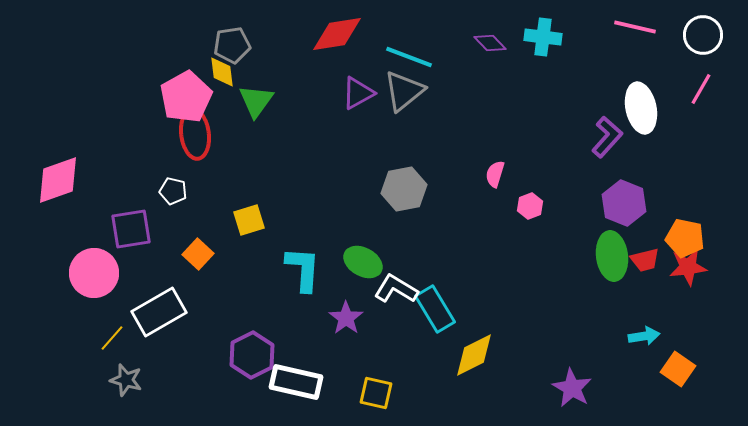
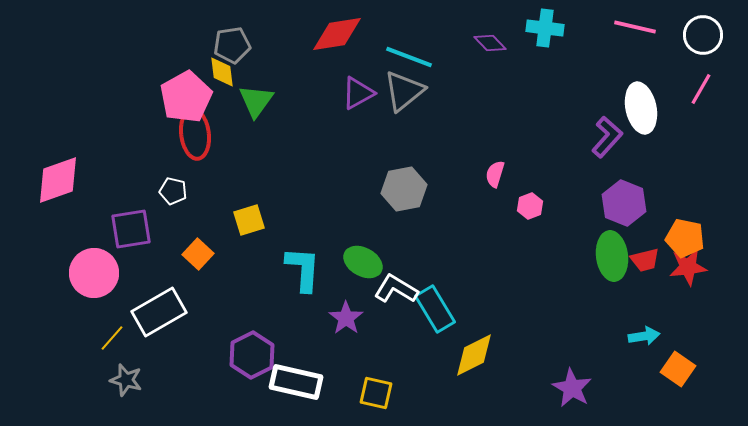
cyan cross at (543, 37): moved 2 px right, 9 px up
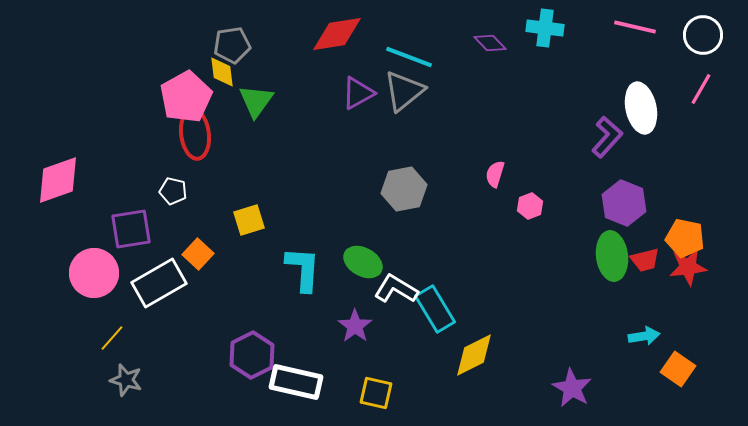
white rectangle at (159, 312): moved 29 px up
purple star at (346, 318): moved 9 px right, 8 px down
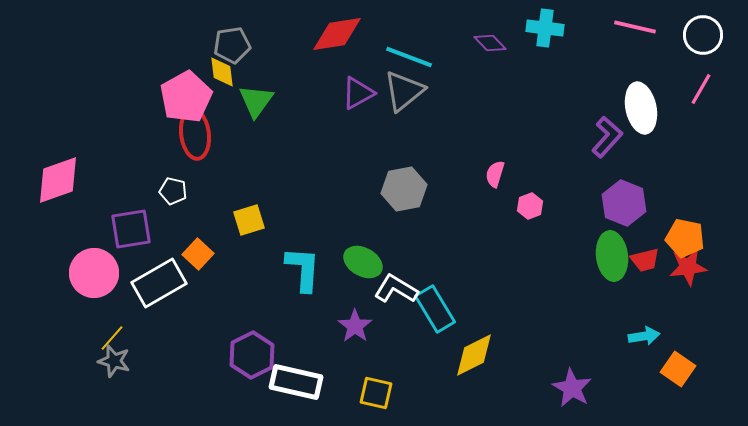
gray star at (126, 380): moved 12 px left, 19 px up
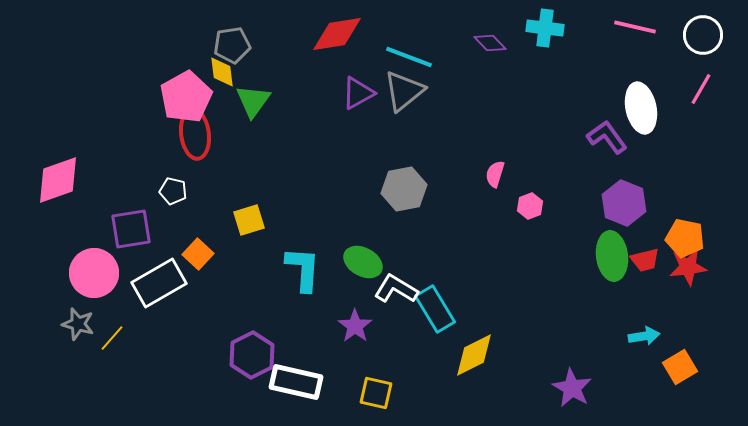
green triangle at (256, 101): moved 3 px left
purple L-shape at (607, 137): rotated 78 degrees counterclockwise
gray star at (114, 361): moved 36 px left, 37 px up
orange square at (678, 369): moved 2 px right, 2 px up; rotated 24 degrees clockwise
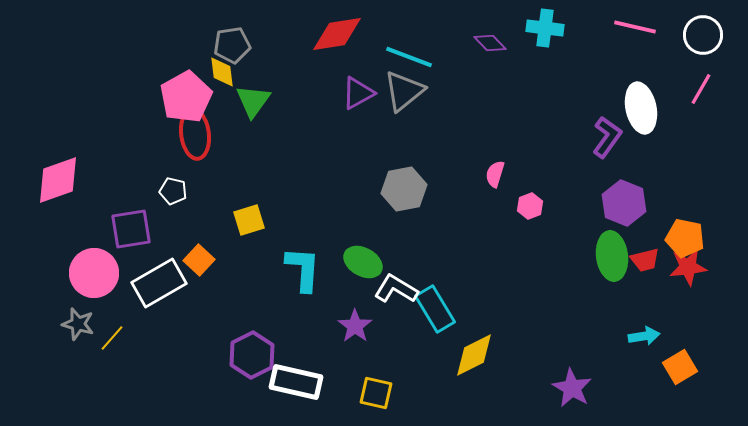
purple L-shape at (607, 137): rotated 72 degrees clockwise
orange square at (198, 254): moved 1 px right, 6 px down
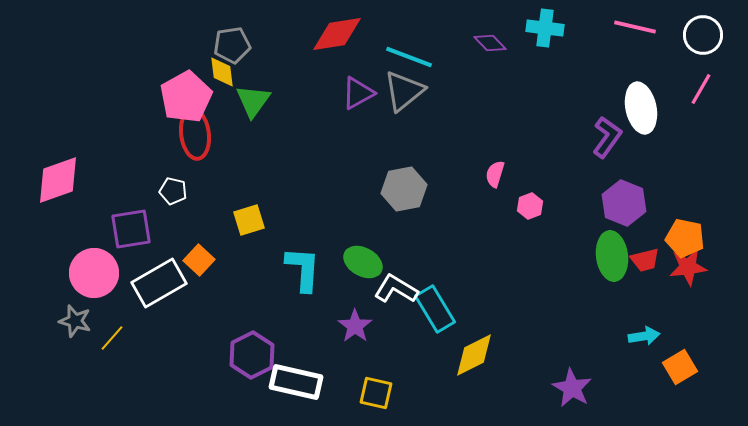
gray star at (78, 324): moved 3 px left, 3 px up
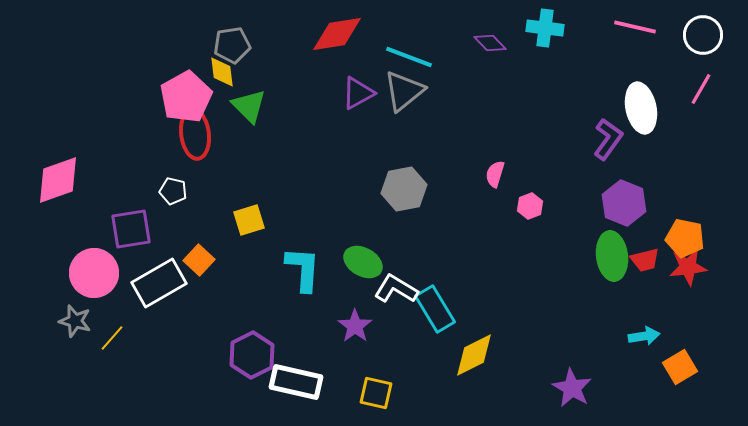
green triangle at (253, 101): moved 4 px left, 5 px down; rotated 21 degrees counterclockwise
purple L-shape at (607, 137): moved 1 px right, 2 px down
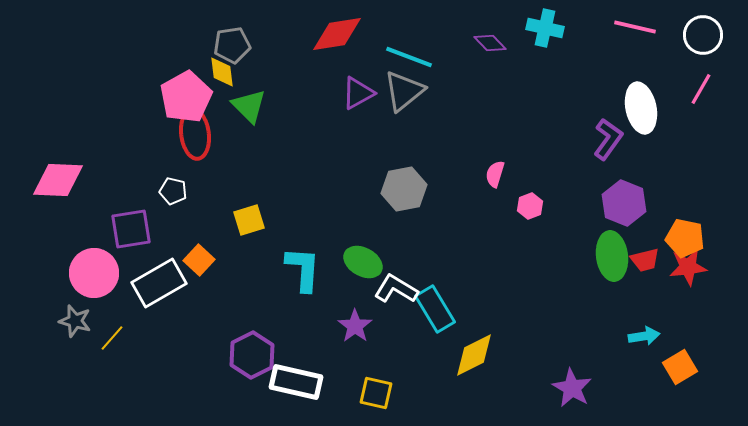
cyan cross at (545, 28): rotated 6 degrees clockwise
pink diamond at (58, 180): rotated 22 degrees clockwise
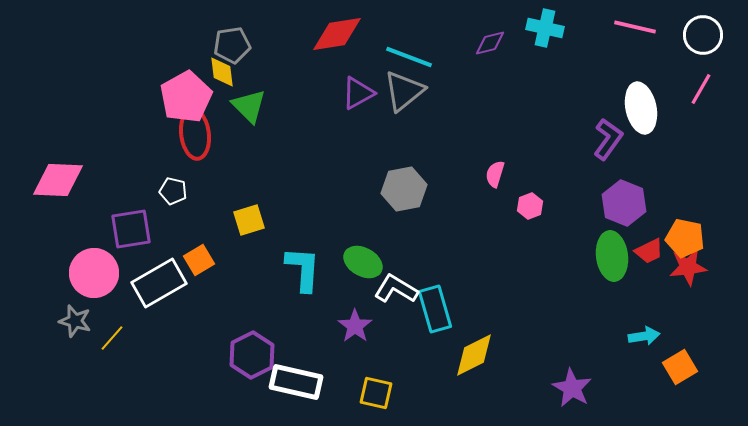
purple diamond at (490, 43): rotated 60 degrees counterclockwise
orange square at (199, 260): rotated 16 degrees clockwise
red trapezoid at (645, 260): moved 4 px right, 9 px up; rotated 12 degrees counterclockwise
cyan rectangle at (435, 309): rotated 15 degrees clockwise
